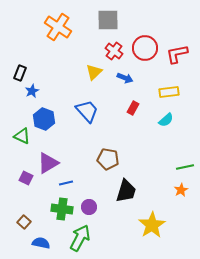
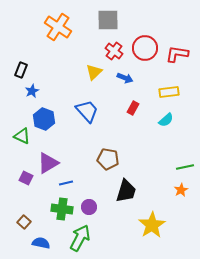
red L-shape: rotated 20 degrees clockwise
black rectangle: moved 1 px right, 3 px up
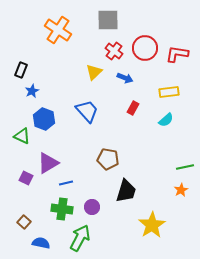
orange cross: moved 3 px down
purple circle: moved 3 px right
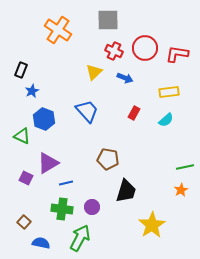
red cross: rotated 12 degrees counterclockwise
red rectangle: moved 1 px right, 5 px down
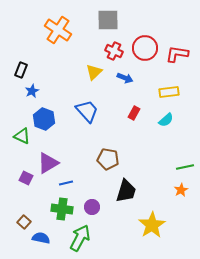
blue semicircle: moved 5 px up
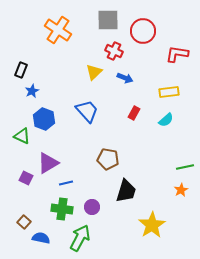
red circle: moved 2 px left, 17 px up
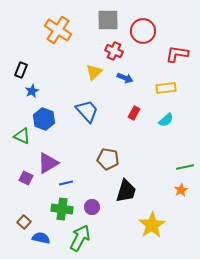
yellow rectangle: moved 3 px left, 4 px up
